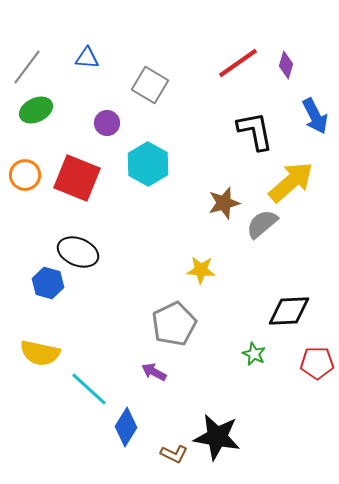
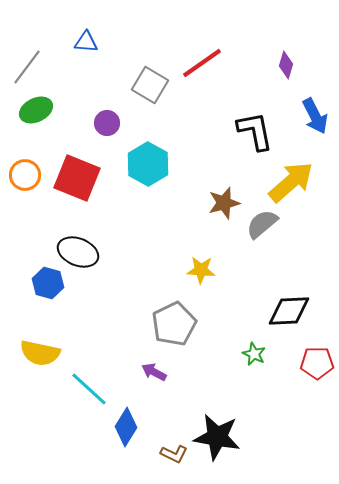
blue triangle: moved 1 px left, 16 px up
red line: moved 36 px left
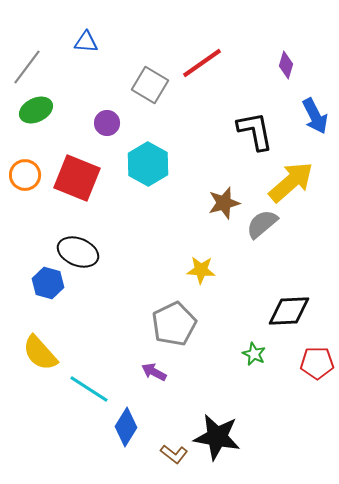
yellow semicircle: rotated 36 degrees clockwise
cyan line: rotated 9 degrees counterclockwise
brown L-shape: rotated 12 degrees clockwise
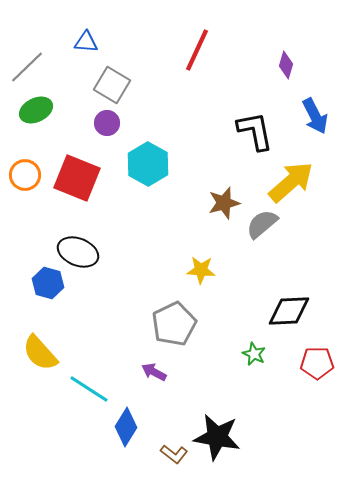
red line: moved 5 px left, 13 px up; rotated 30 degrees counterclockwise
gray line: rotated 9 degrees clockwise
gray square: moved 38 px left
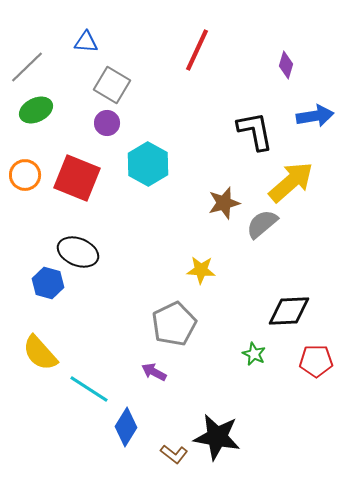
blue arrow: rotated 72 degrees counterclockwise
red pentagon: moved 1 px left, 2 px up
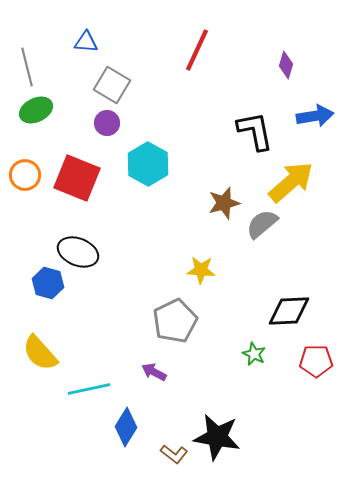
gray line: rotated 60 degrees counterclockwise
gray pentagon: moved 1 px right, 3 px up
cyan line: rotated 45 degrees counterclockwise
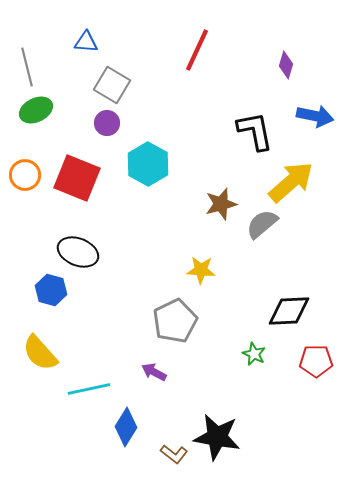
blue arrow: rotated 21 degrees clockwise
brown star: moved 3 px left, 1 px down
blue hexagon: moved 3 px right, 7 px down
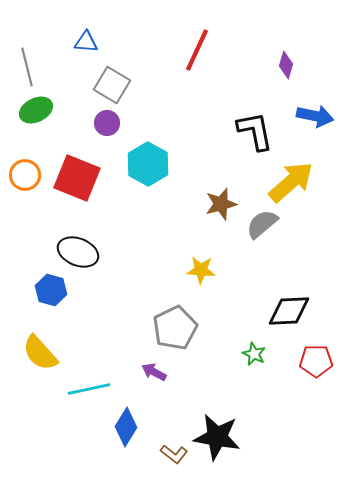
gray pentagon: moved 7 px down
